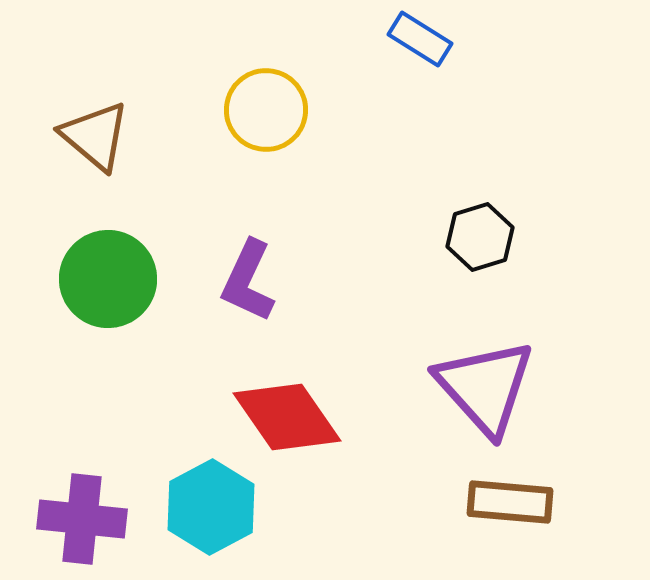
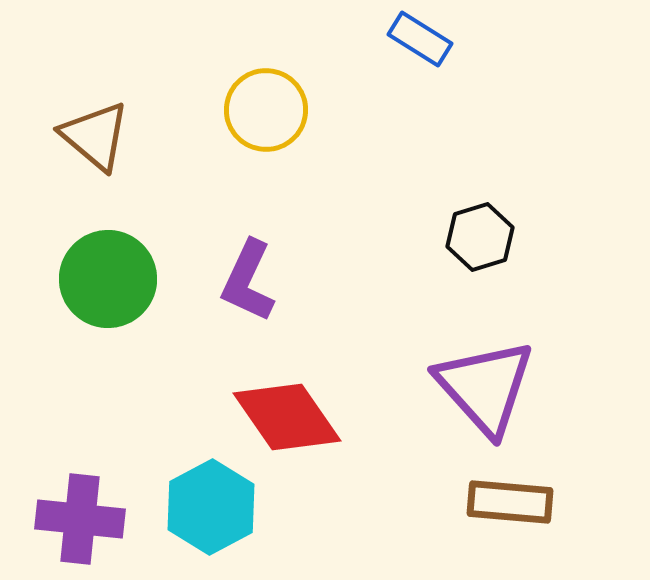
purple cross: moved 2 px left
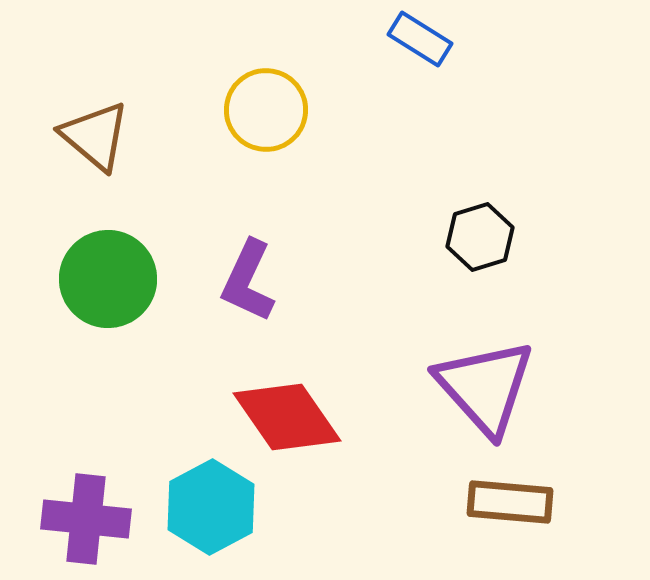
purple cross: moved 6 px right
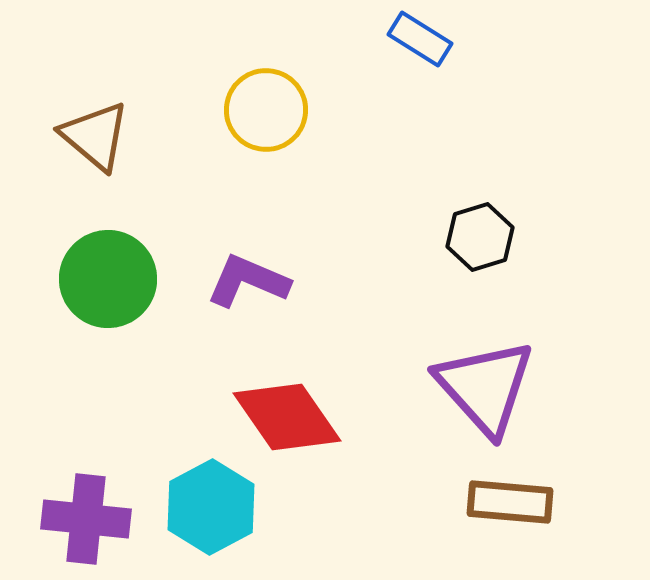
purple L-shape: rotated 88 degrees clockwise
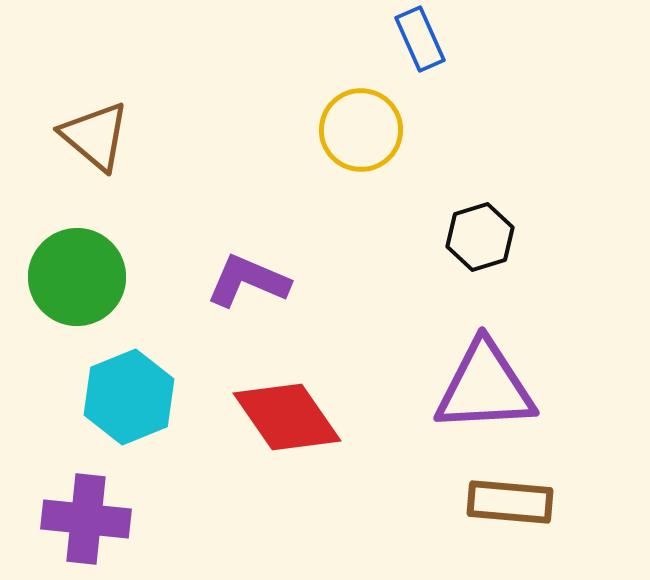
blue rectangle: rotated 34 degrees clockwise
yellow circle: moved 95 px right, 20 px down
green circle: moved 31 px left, 2 px up
purple triangle: rotated 51 degrees counterclockwise
cyan hexagon: moved 82 px left, 110 px up; rotated 6 degrees clockwise
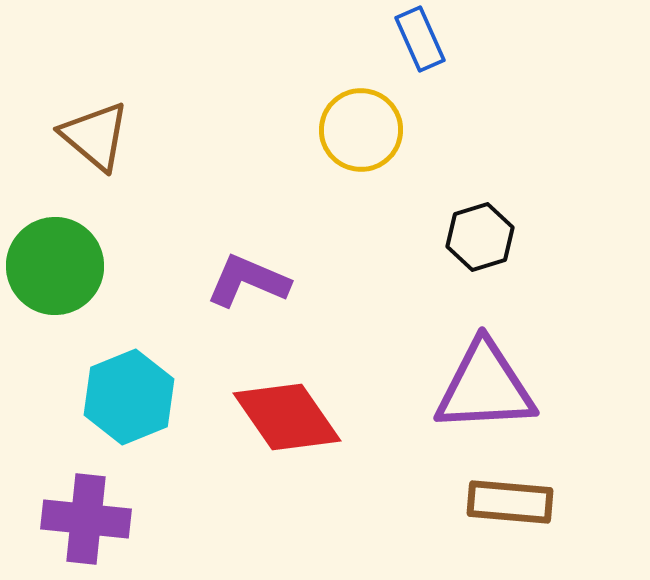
green circle: moved 22 px left, 11 px up
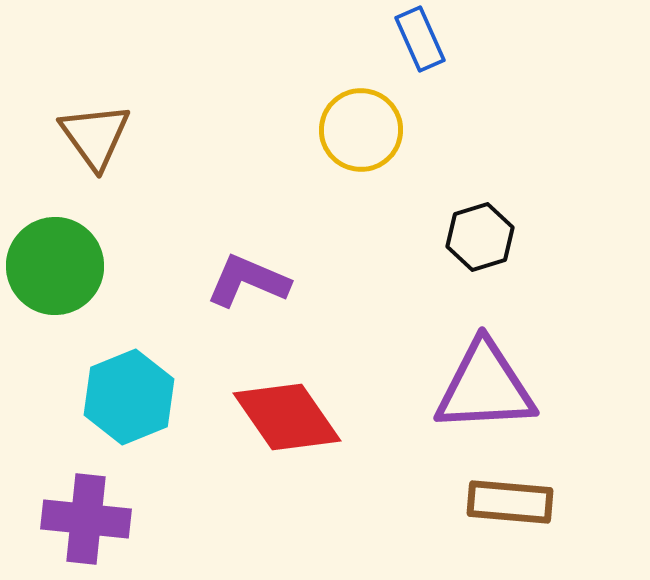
brown triangle: rotated 14 degrees clockwise
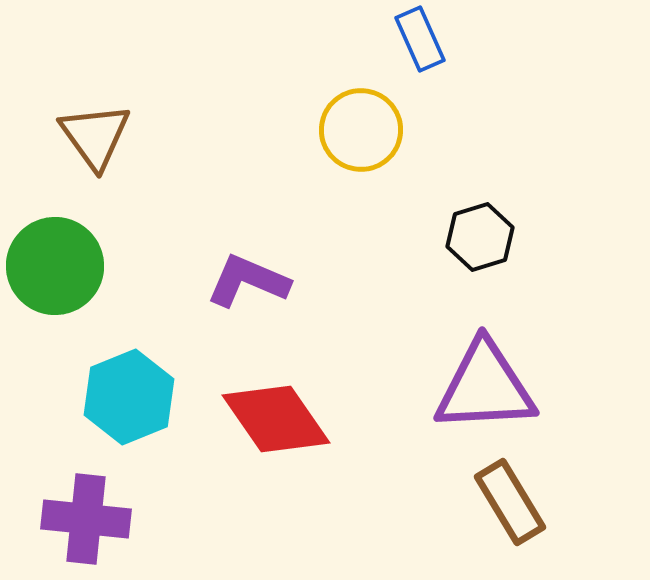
red diamond: moved 11 px left, 2 px down
brown rectangle: rotated 54 degrees clockwise
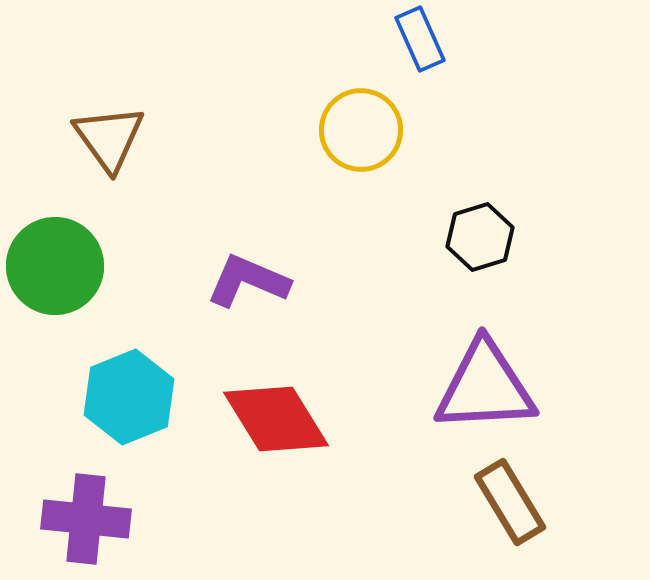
brown triangle: moved 14 px right, 2 px down
red diamond: rotated 3 degrees clockwise
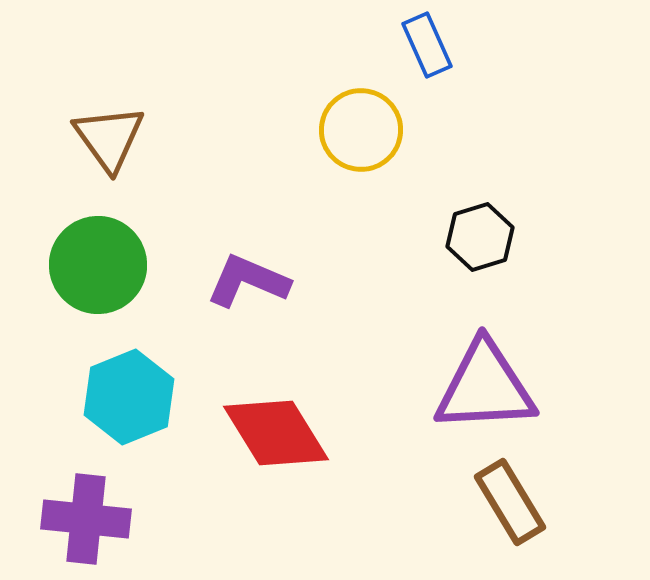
blue rectangle: moved 7 px right, 6 px down
green circle: moved 43 px right, 1 px up
red diamond: moved 14 px down
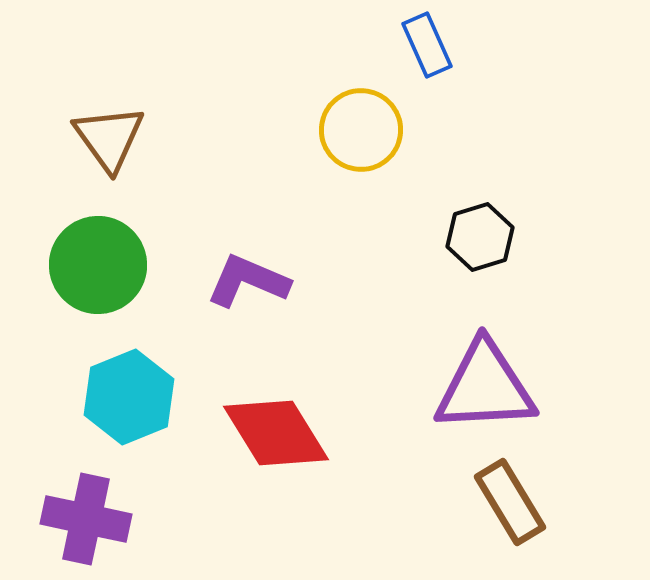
purple cross: rotated 6 degrees clockwise
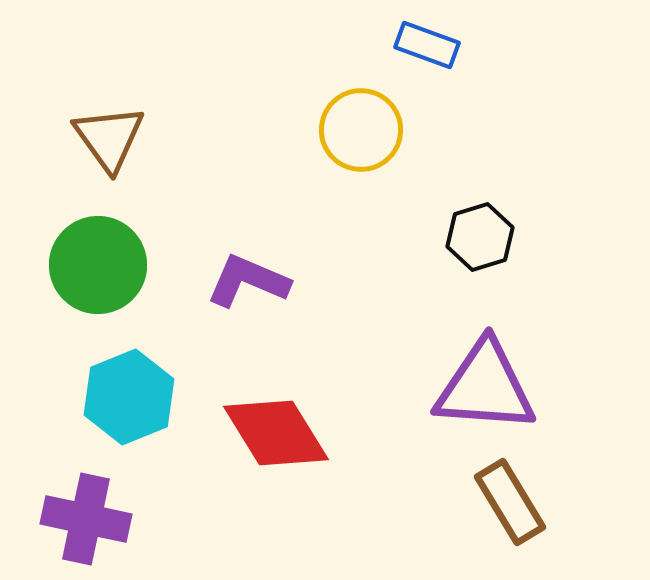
blue rectangle: rotated 46 degrees counterclockwise
purple triangle: rotated 7 degrees clockwise
